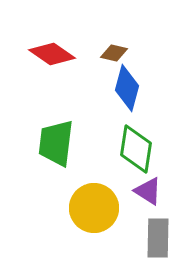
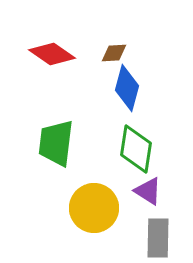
brown diamond: rotated 16 degrees counterclockwise
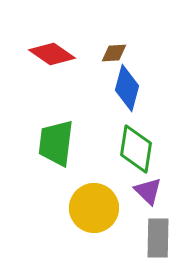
purple triangle: rotated 12 degrees clockwise
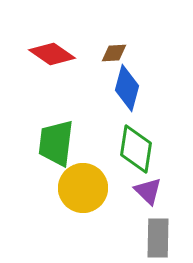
yellow circle: moved 11 px left, 20 px up
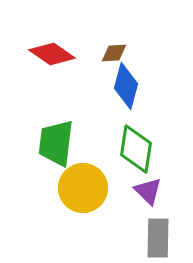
blue diamond: moved 1 px left, 2 px up
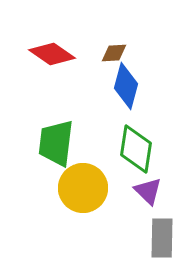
gray rectangle: moved 4 px right
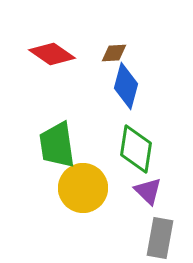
green trapezoid: moved 1 px right, 2 px down; rotated 15 degrees counterclockwise
gray rectangle: moved 2 px left; rotated 9 degrees clockwise
